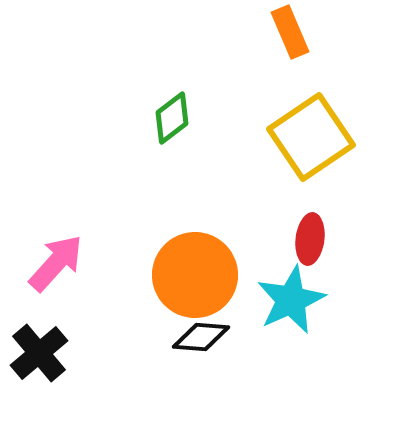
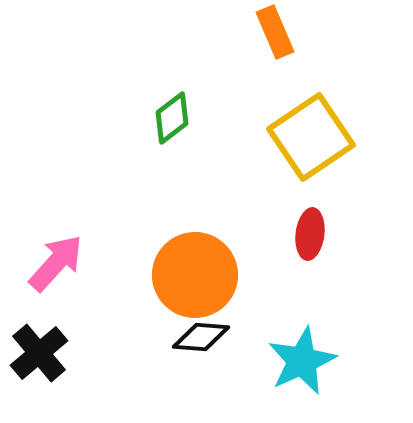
orange rectangle: moved 15 px left
red ellipse: moved 5 px up
cyan star: moved 11 px right, 61 px down
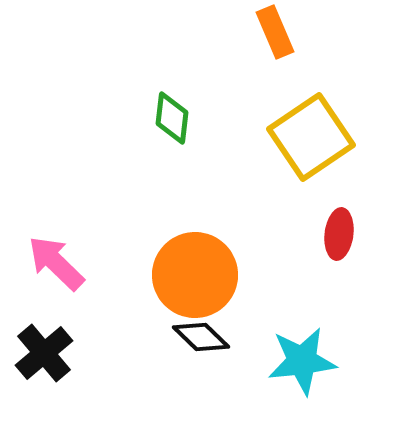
green diamond: rotated 46 degrees counterclockwise
red ellipse: moved 29 px right
pink arrow: rotated 88 degrees counterclockwise
black diamond: rotated 40 degrees clockwise
black cross: moved 5 px right
cyan star: rotated 18 degrees clockwise
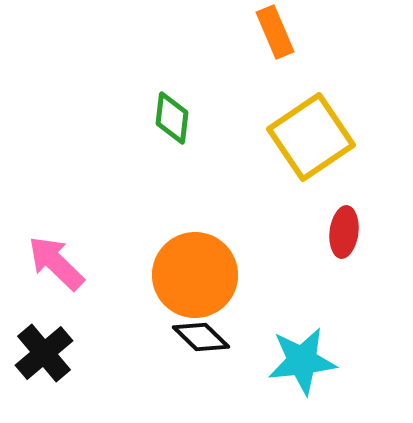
red ellipse: moved 5 px right, 2 px up
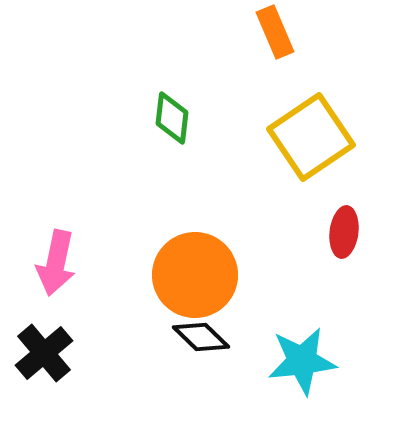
pink arrow: rotated 122 degrees counterclockwise
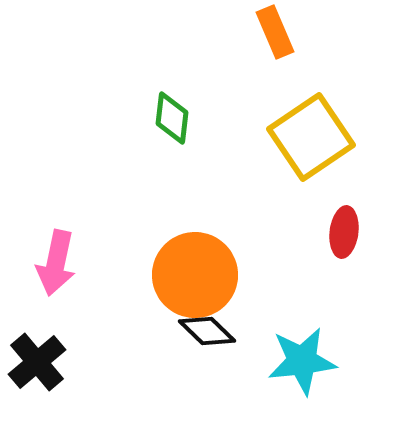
black diamond: moved 6 px right, 6 px up
black cross: moved 7 px left, 9 px down
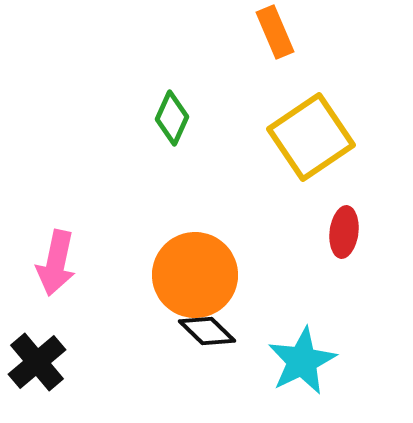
green diamond: rotated 18 degrees clockwise
cyan star: rotated 20 degrees counterclockwise
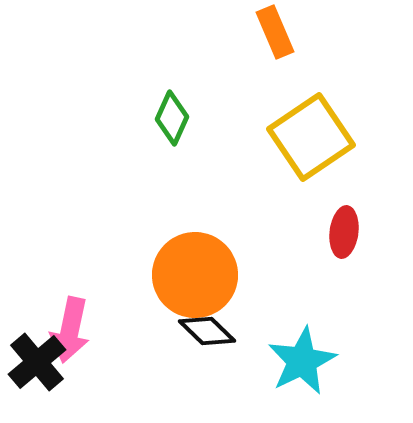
pink arrow: moved 14 px right, 67 px down
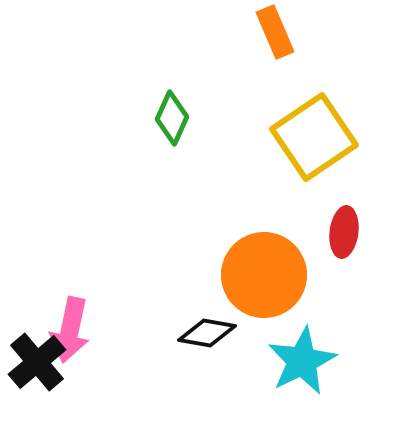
yellow square: moved 3 px right
orange circle: moved 69 px right
black diamond: moved 2 px down; rotated 34 degrees counterclockwise
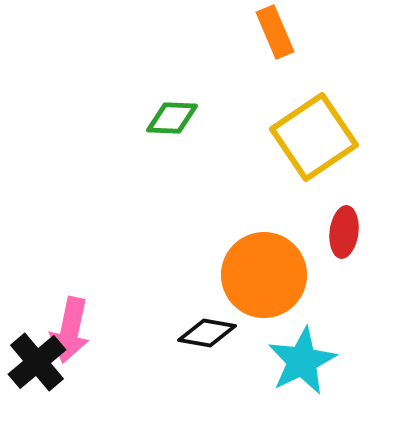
green diamond: rotated 68 degrees clockwise
